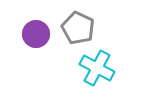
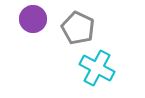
purple circle: moved 3 px left, 15 px up
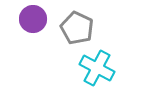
gray pentagon: moved 1 px left
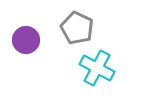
purple circle: moved 7 px left, 21 px down
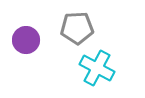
gray pentagon: rotated 28 degrees counterclockwise
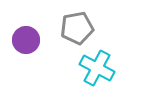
gray pentagon: rotated 8 degrees counterclockwise
